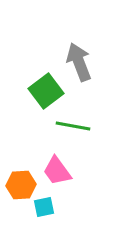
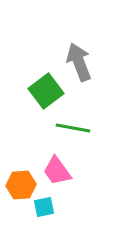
green line: moved 2 px down
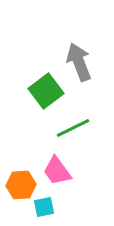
green line: rotated 36 degrees counterclockwise
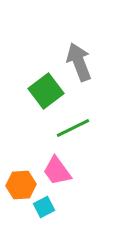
cyan square: rotated 15 degrees counterclockwise
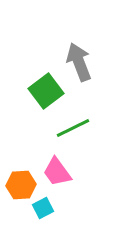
pink trapezoid: moved 1 px down
cyan square: moved 1 px left, 1 px down
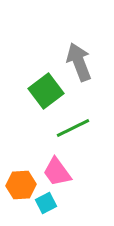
cyan square: moved 3 px right, 5 px up
